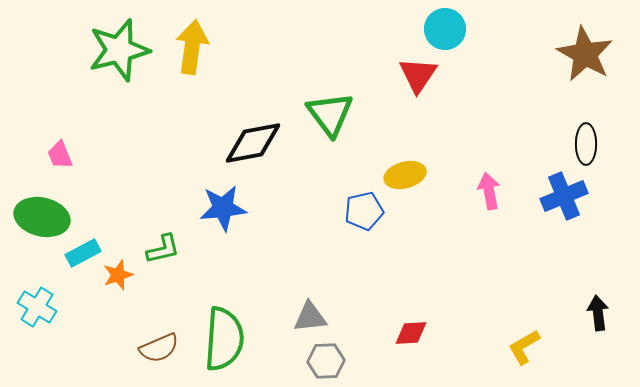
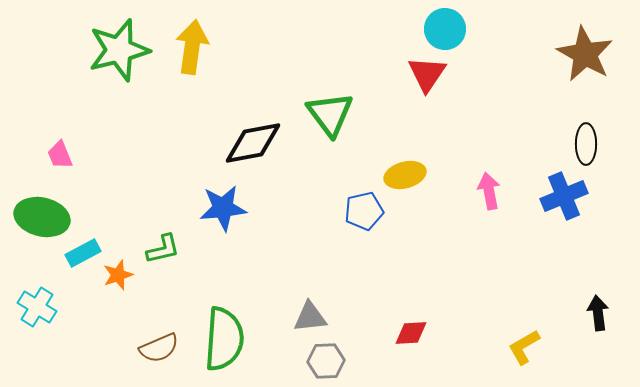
red triangle: moved 9 px right, 1 px up
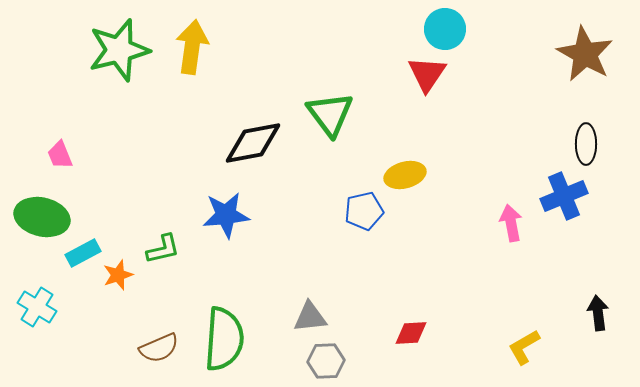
pink arrow: moved 22 px right, 32 px down
blue star: moved 3 px right, 7 px down
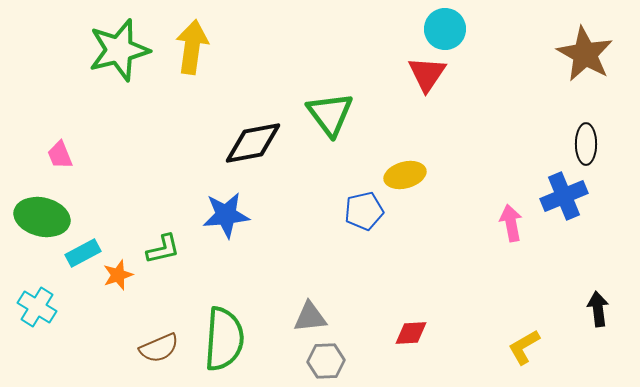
black arrow: moved 4 px up
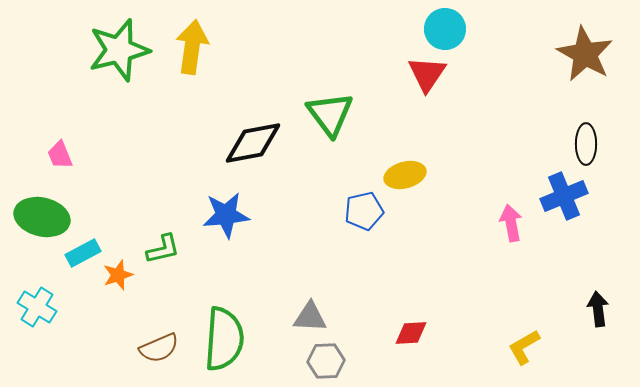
gray triangle: rotated 9 degrees clockwise
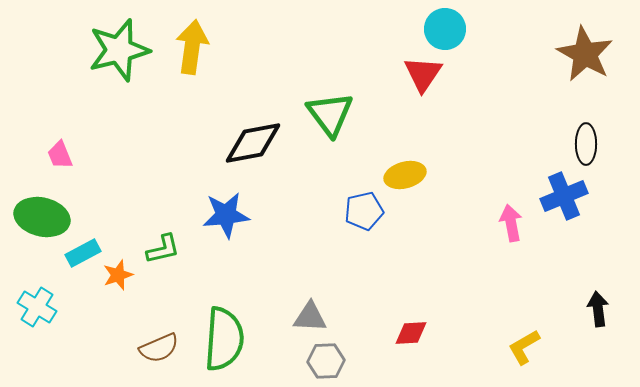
red triangle: moved 4 px left
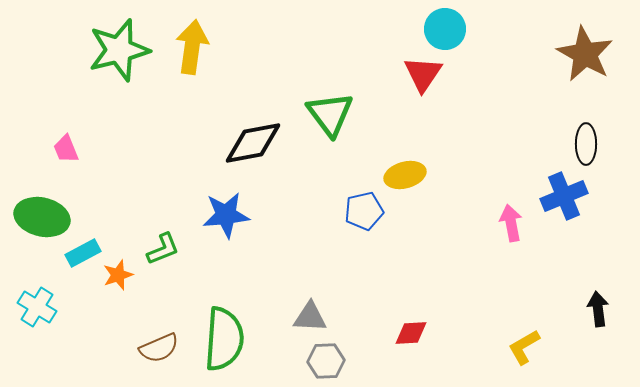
pink trapezoid: moved 6 px right, 6 px up
green L-shape: rotated 9 degrees counterclockwise
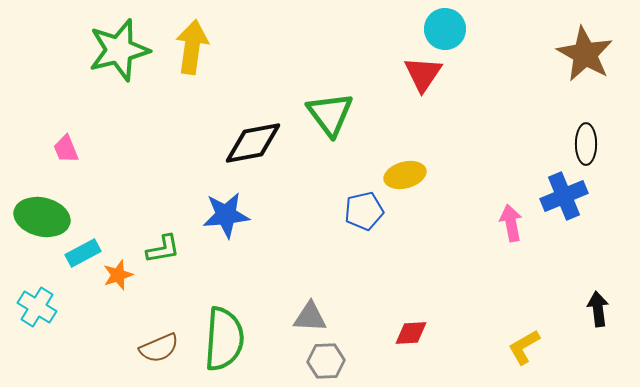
green L-shape: rotated 12 degrees clockwise
